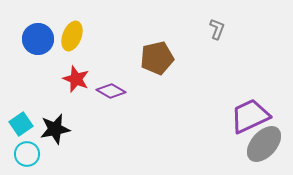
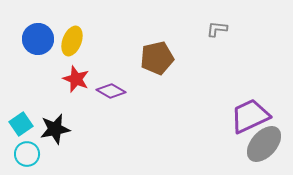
gray L-shape: rotated 105 degrees counterclockwise
yellow ellipse: moved 5 px down
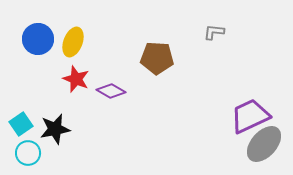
gray L-shape: moved 3 px left, 3 px down
yellow ellipse: moved 1 px right, 1 px down
brown pentagon: rotated 16 degrees clockwise
cyan circle: moved 1 px right, 1 px up
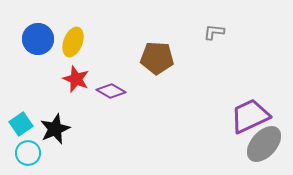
black star: rotated 12 degrees counterclockwise
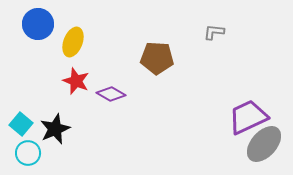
blue circle: moved 15 px up
red star: moved 2 px down
purple diamond: moved 3 px down
purple trapezoid: moved 2 px left, 1 px down
cyan square: rotated 15 degrees counterclockwise
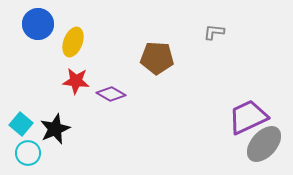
red star: rotated 16 degrees counterclockwise
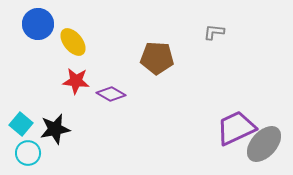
yellow ellipse: rotated 60 degrees counterclockwise
purple trapezoid: moved 12 px left, 11 px down
black star: rotated 12 degrees clockwise
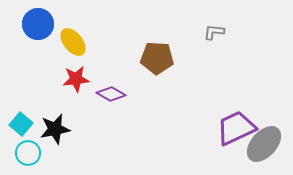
red star: moved 2 px up; rotated 12 degrees counterclockwise
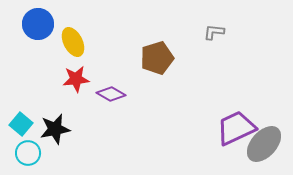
yellow ellipse: rotated 12 degrees clockwise
brown pentagon: rotated 20 degrees counterclockwise
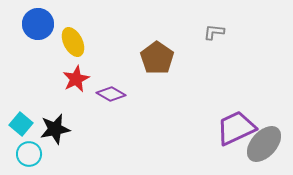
brown pentagon: rotated 20 degrees counterclockwise
red star: rotated 20 degrees counterclockwise
cyan circle: moved 1 px right, 1 px down
